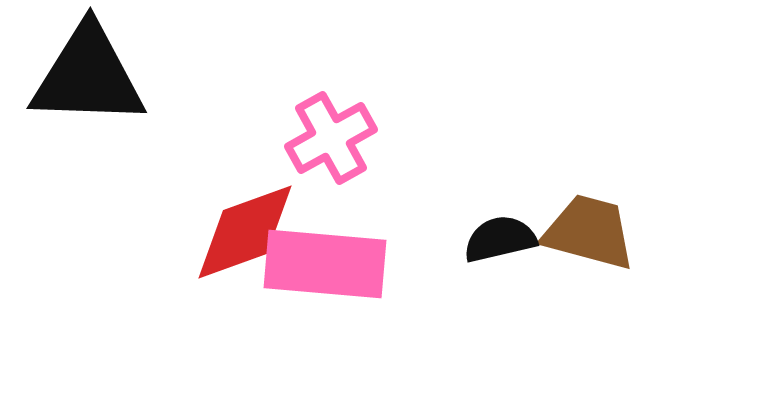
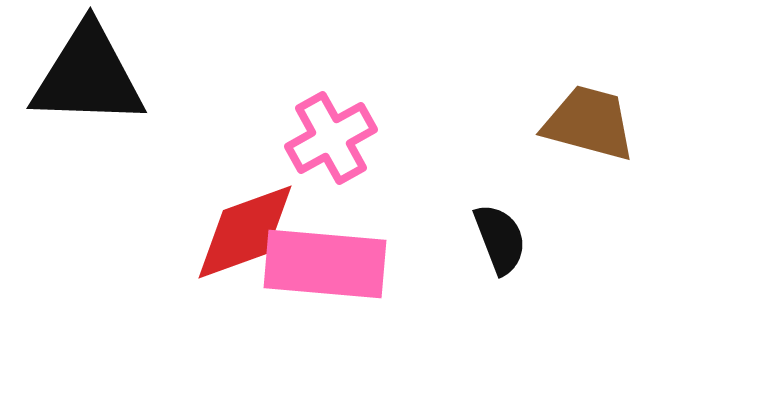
brown trapezoid: moved 109 px up
black semicircle: rotated 82 degrees clockwise
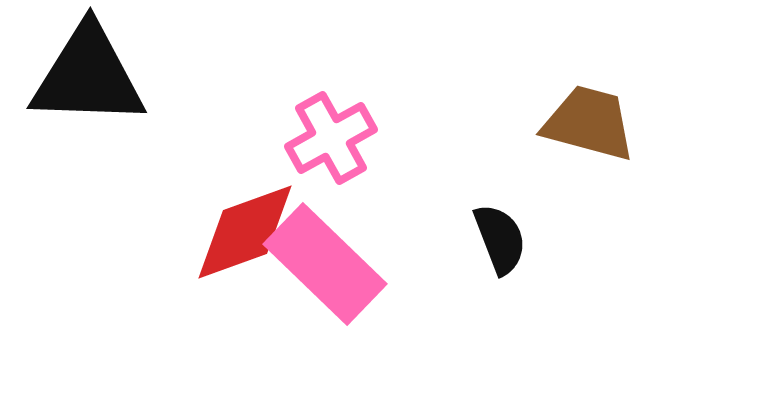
pink rectangle: rotated 39 degrees clockwise
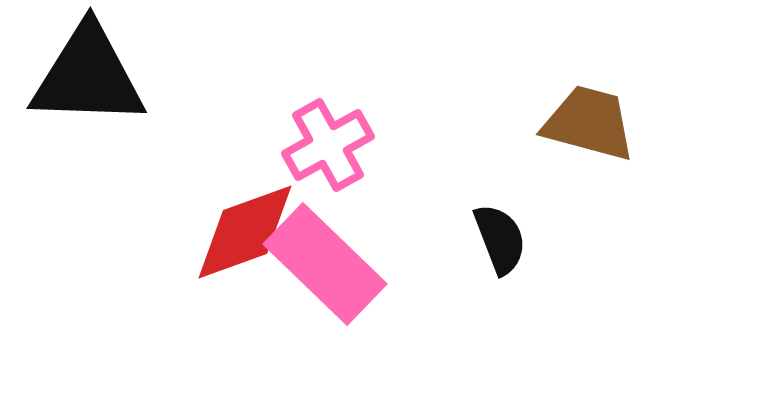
pink cross: moved 3 px left, 7 px down
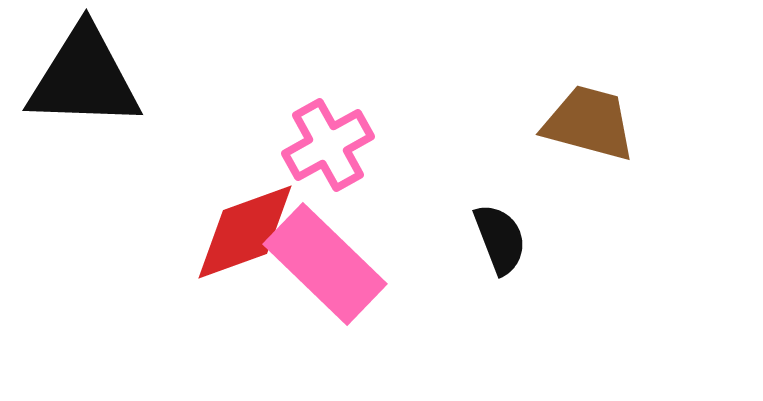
black triangle: moved 4 px left, 2 px down
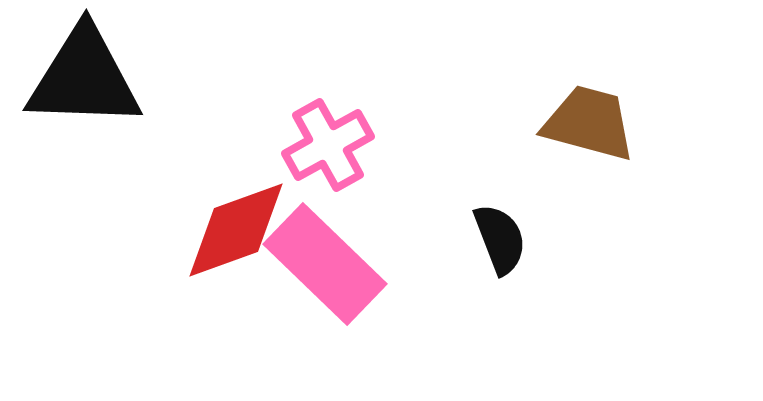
red diamond: moved 9 px left, 2 px up
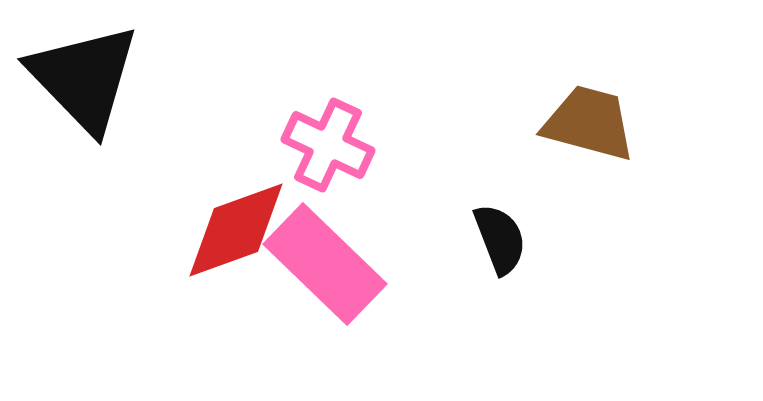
black triangle: rotated 44 degrees clockwise
pink cross: rotated 36 degrees counterclockwise
